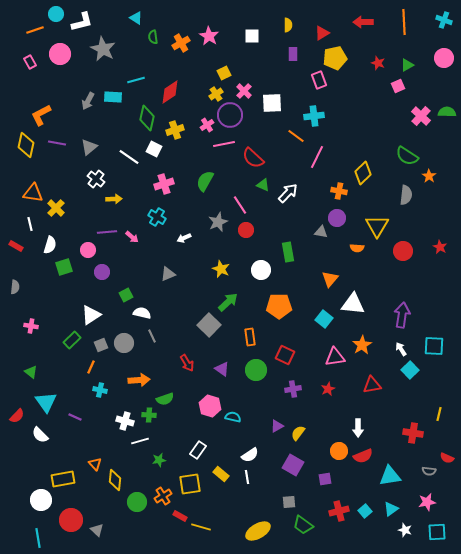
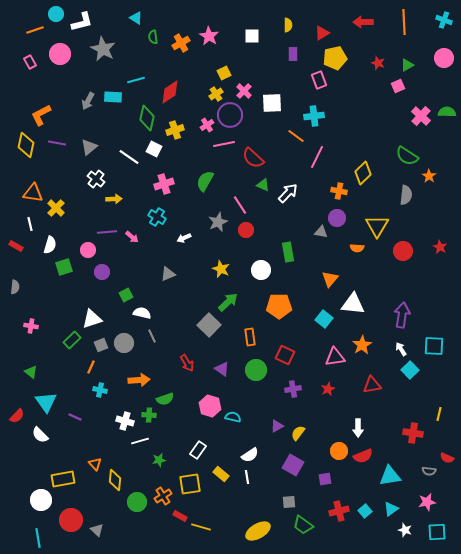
white triangle at (91, 315): moved 1 px right, 4 px down; rotated 15 degrees clockwise
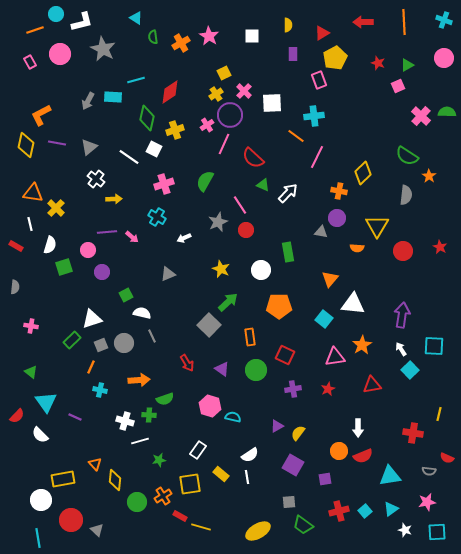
yellow pentagon at (335, 58): rotated 15 degrees counterclockwise
pink line at (224, 144): rotated 55 degrees counterclockwise
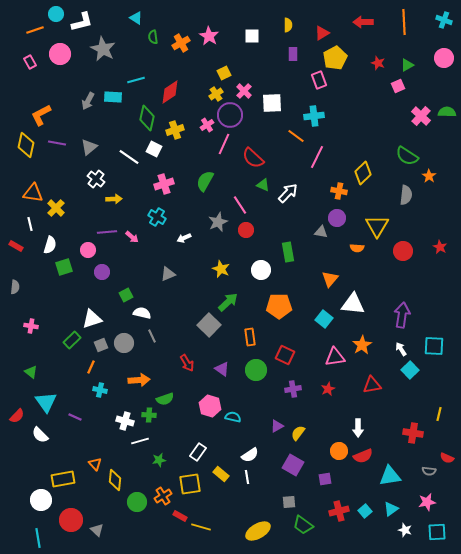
white rectangle at (198, 450): moved 2 px down
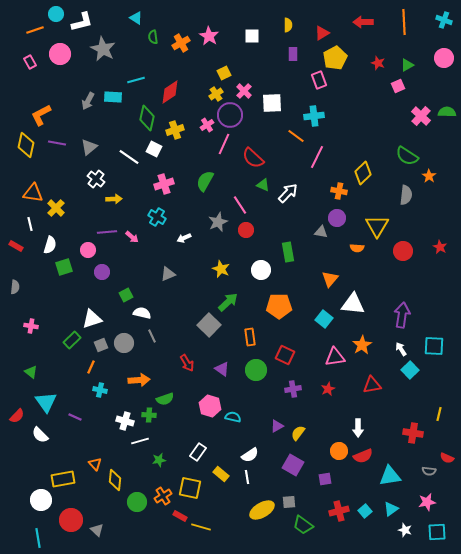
yellow square at (190, 484): moved 4 px down; rotated 20 degrees clockwise
yellow ellipse at (258, 531): moved 4 px right, 21 px up
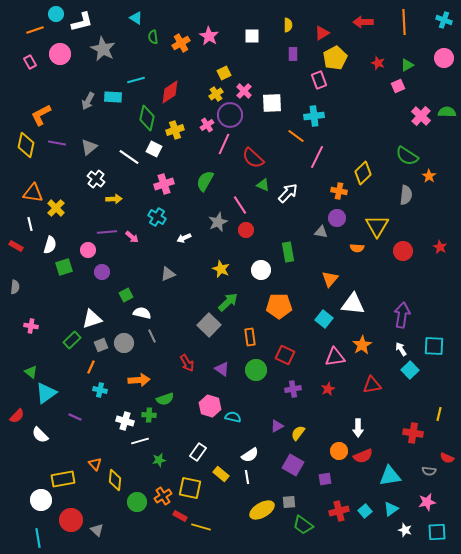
cyan triangle at (46, 402): moved 9 px up; rotated 30 degrees clockwise
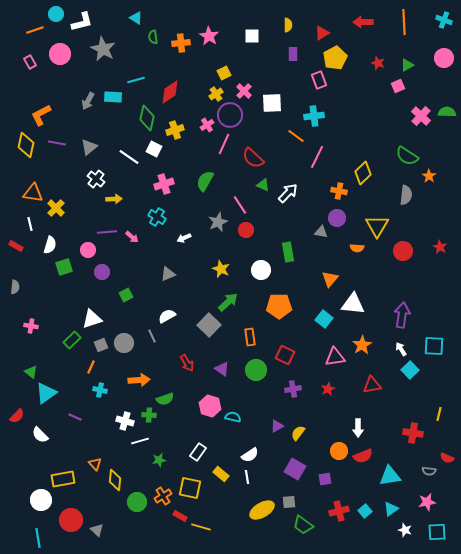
orange cross at (181, 43): rotated 24 degrees clockwise
white semicircle at (142, 313): moved 25 px right, 3 px down; rotated 42 degrees counterclockwise
purple square at (293, 465): moved 2 px right, 4 px down
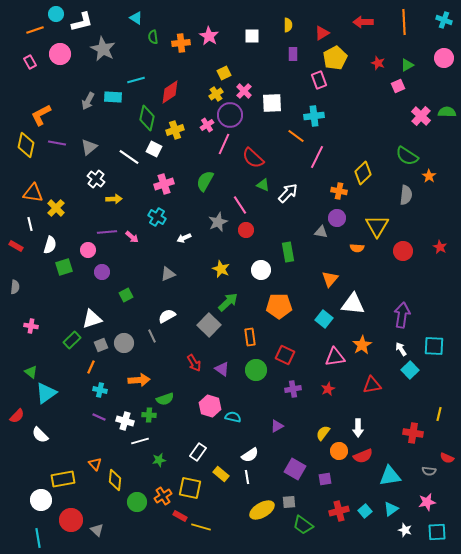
red arrow at (187, 363): moved 7 px right
purple line at (75, 417): moved 24 px right
yellow semicircle at (298, 433): moved 25 px right
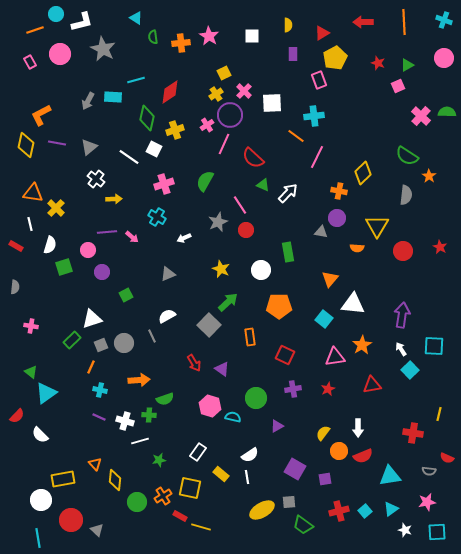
green circle at (256, 370): moved 28 px down
